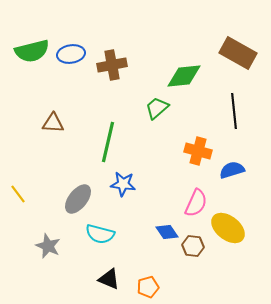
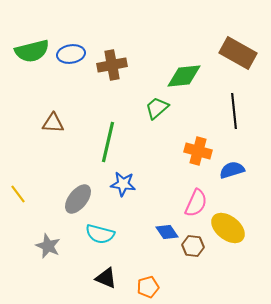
black triangle: moved 3 px left, 1 px up
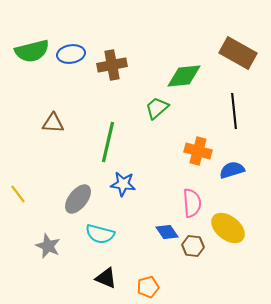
pink semicircle: moved 4 px left; rotated 28 degrees counterclockwise
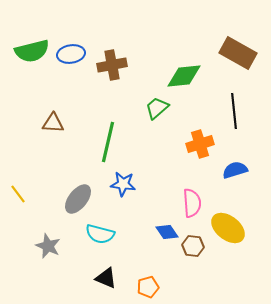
orange cross: moved 2 px right, 7 px up; rotated 32 degrees counterclockwise
blue semicircle: moved 3 px right
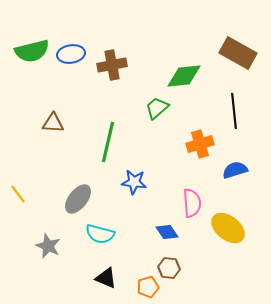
blue star: moved 11 px right, 2 px up
brown hexagon: moved 24 px left, 22 px down
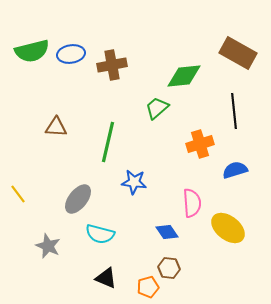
brown triangle: moved 3 px right, 4 px down
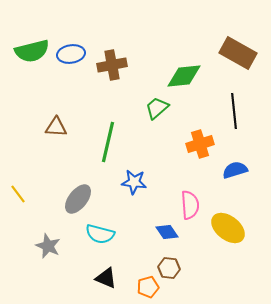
pink semicircle: moved 2 px left, 2 px down
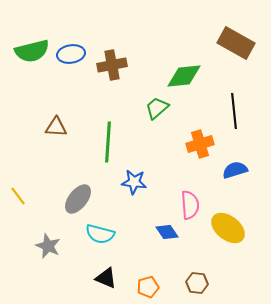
brown rectangle: moved 2 px left, 10 px up
green line: rotated 9 degrees counterclockwise
yellow line: moved 2 px down
brown hexagon: moved 28 px right, 15 px down
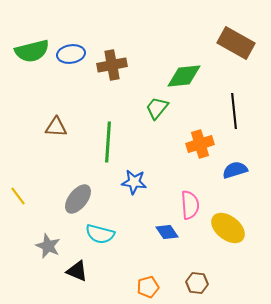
green trapezoid: rotated 10 degrees counterclockwise
black triangle: moved 29 px left, 7 px up
